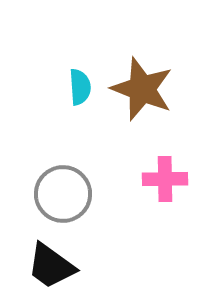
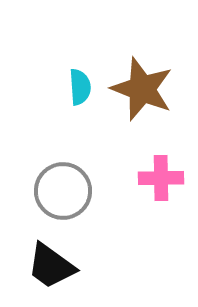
pink cross: moved 4 px left, 1 px up
gray circle: moved 3 px up
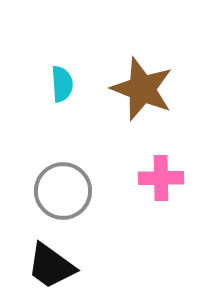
cyan semicircle: moved 18 px left, 3 px up
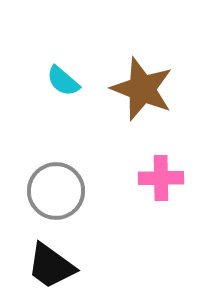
cyan semicircle: moved 1 px right, 3 px up; rotated 135 degrees clockwise
gray circle: moved 7 px left
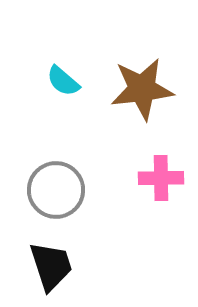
brown star: rotated 28 degrees counterclockwise
gray circle: moved 1 px up
black trapezoid: rotated 144 degrees counterclockwise
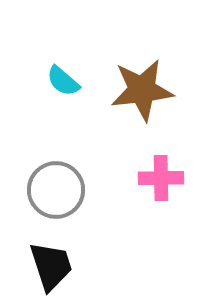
brown star: moved 1 px down
